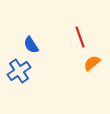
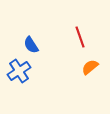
orange semicircle: moved 2 px left, 4 px down
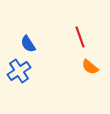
blue semicircle: moved 3 px left, 1 px up
orange semicircle: rotated 102 degrees counterclockwise
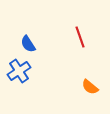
orange semicircle: moved 20 px down
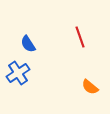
blue cross: moved 1 px left, 2 px down
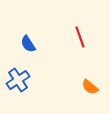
blue cross: moved 7 px down
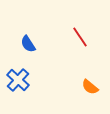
red line: rotated 15 degrees counterclockwise
blue cross: rotated 15 degrees counterclockwise
